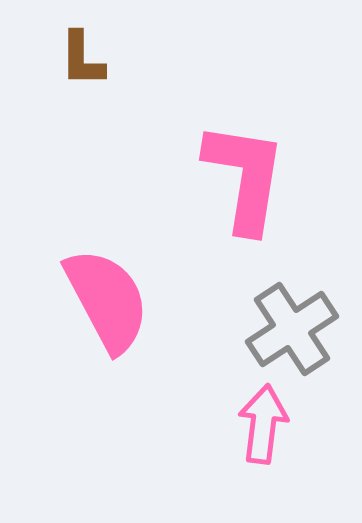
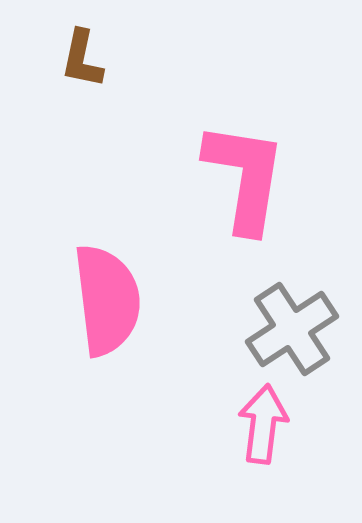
brown L-shape: rotated 12 degrees clockwise
pink semicircle: rotated 21 degrees clockwise
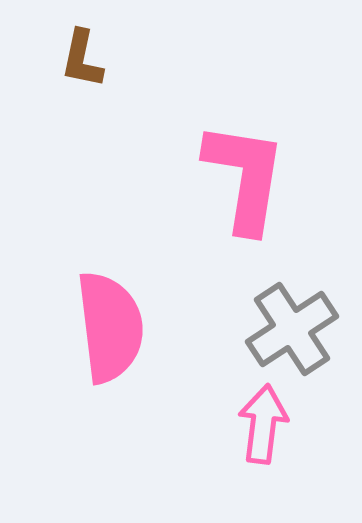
pink semicircle: moved 3 px right, 27 px down
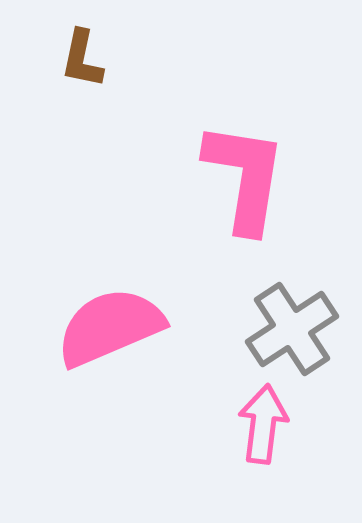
pink semicircle: rotated 106 degrees counterclockwise
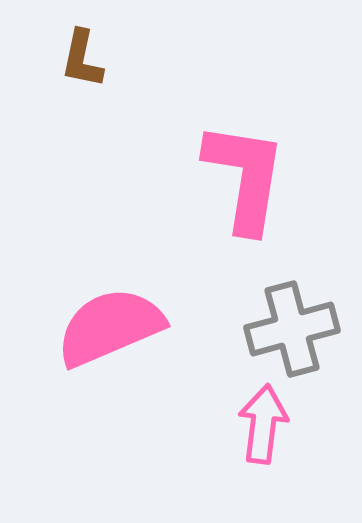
gray cross: rotated 18 degrees clockwise
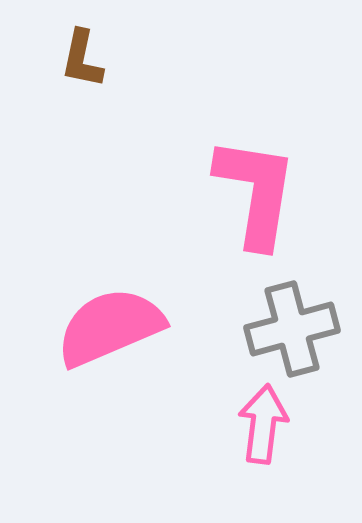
pink L-shape: moved 11 px right, 15 px down
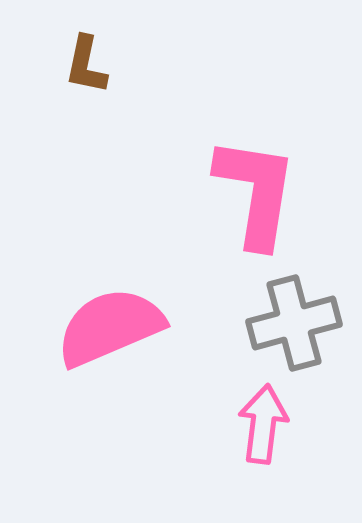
brown L-shape: moved 4 px right, 6 px down
gray cross: moved 2 px right, 6 px up
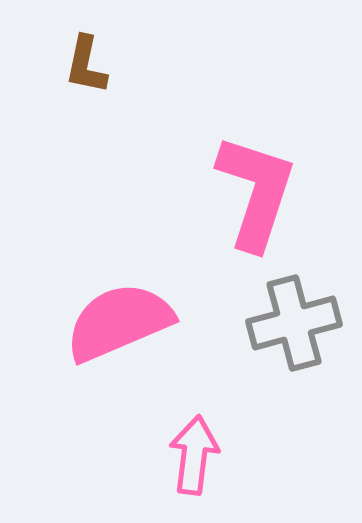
pink L-shape: rotated 9 degrees clockwise
pink semicircle: moved 9 px right, 5 px up
pink arrow: moved 69 px left, 31 px down
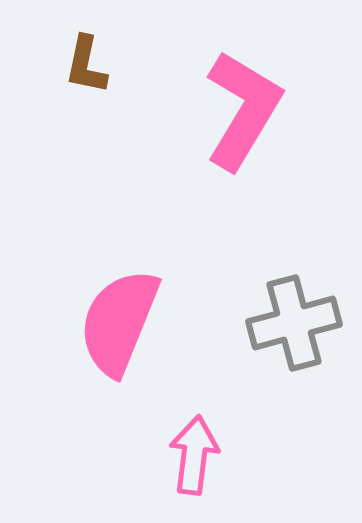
pink L-shape: moved 13 px left, 82 px up; rotated 13 degrees clockwise
pink semicircle: rotated 45 degrees counterclockwise
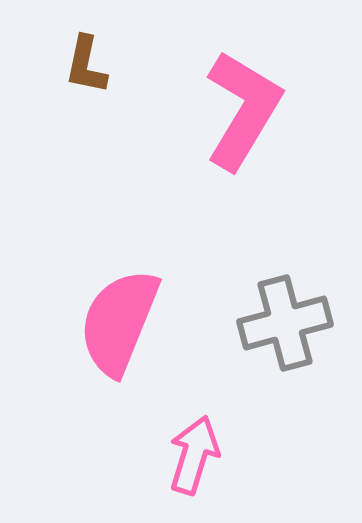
gray cross: moved 9 px left
pink arrow: rotated 10 degrees clockwise
